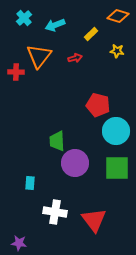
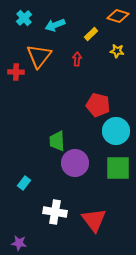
red arrow: moved 2 px right, 1 px down; rotated 72 degrees counterclockwise
green square: moved 1 px right
cyan rectangle: moved 6 px left; rotated 32 degrees clockwise
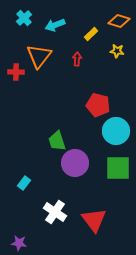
orange diamond: moved 1 px right, 5 px down
green trapezoid: rotated 15 degrees counterclockwise
white cross: rotated 25 degrees clockwise
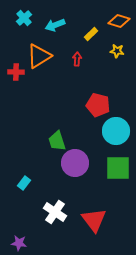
orange triangle: rotated 20 degrees clockwise
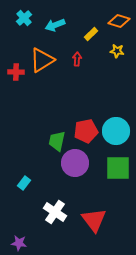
orange triangle: moved 3 px right, 4 px down
red pentagon: moved 12 px left, 26 px down; rotated 25 degrees counterclockwise
green trapezoid: rotated 30 degrees clockwise
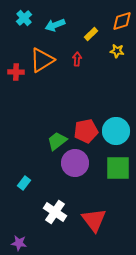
orange diamond: moved 3 px right; rotated 35 degrees counterclockwise
green trapezoid: rotated 40 degrees clockwise
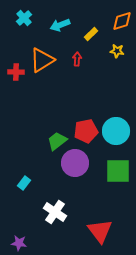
cyan arrow: moved 5 px right
green square: moved 3 px down
red triangle: moved 6 px right, 11 px down
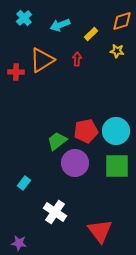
green square: moved 1 px left, 5 px up
